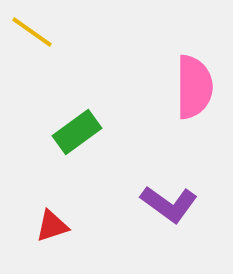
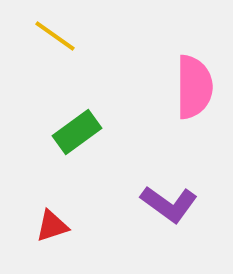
yellow line: moved 23 px right, 4 px down
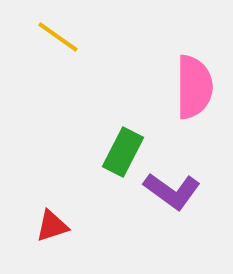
yellow line: moved 3 px right, 1 px down
green rectangle: moved 46 px right, 20 px down; rotated 27 degrees counterclockwise
purple L-shape: moved 3 px right, 13 px up
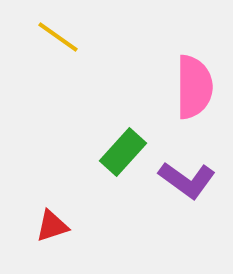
green rectangle: rotated 15 degrees clockwise
purple L-shape: moved 15 px right, 11 px up
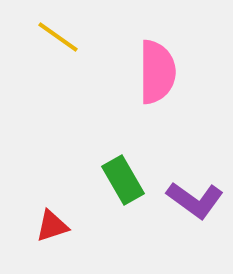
pink semicircle: moved 37 px left, 15 px up
green rectangle: moved 28 px down; rotated 72 degrees counterclockwise
purple L-shape: moved 8 px right, 20 px down
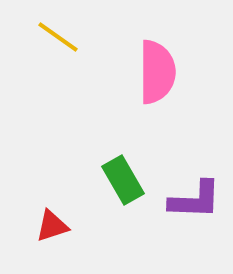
purple L-shape: rotated 34 degrees counterclockwise
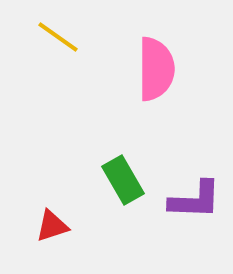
pink semicircle: moved 1 px left, 3 px up
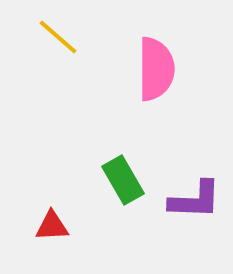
yellow line: rotated 6 degrees clockwise
red triangle: rotated 15 degrees clockwise
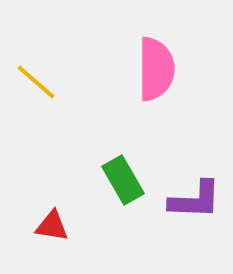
yellow line: moved 22 px left, 45 px down
red triangle: rotated 12 degrees clockwise
